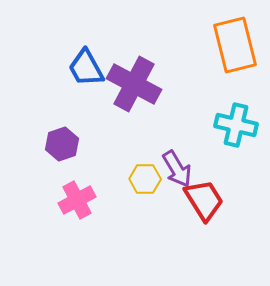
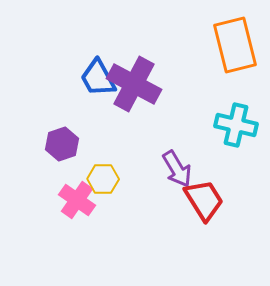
blue trapezoid: moved 12 px right, 10 px down
yellow hexagon: moved 42 px left
pink cross: rotated 27 degrees counterclockwise
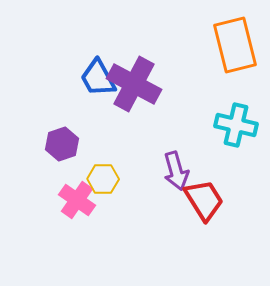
purple arrow: moved 1 px left, 2 px down; rotated 15 degrees clockwise
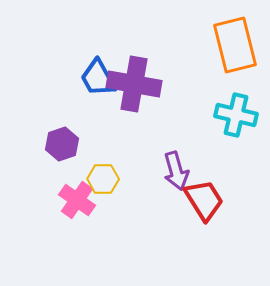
purple cross: rotated 18 degrees counterclockwise
cyan cross: moved 10 px up
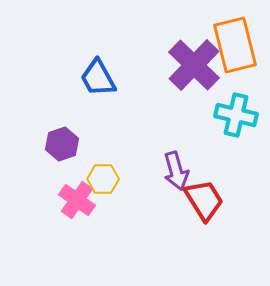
purple cross: moved 60 px right, 19 px up; rotated 34 degrees clockwise
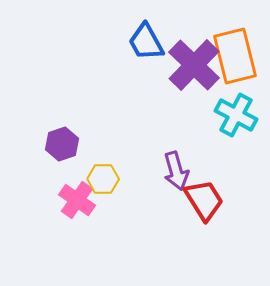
orange rectangle: moved 11 px down
blue trapezoid: moved 48 px right, 36 px up
cyan cross: rotated 15 degrees clockwise
